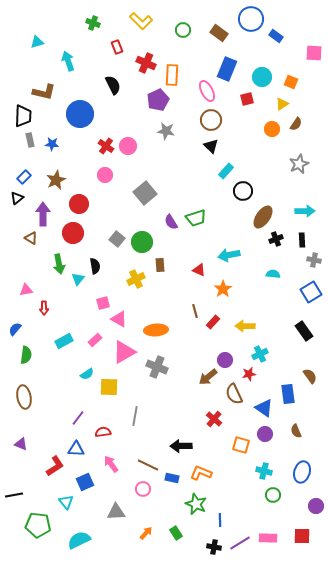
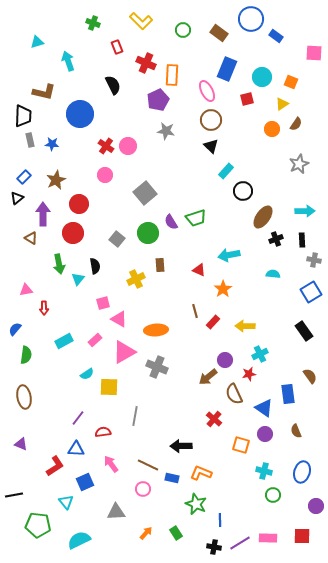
green circle at (142, 242): moved 6 px right, 9 px up
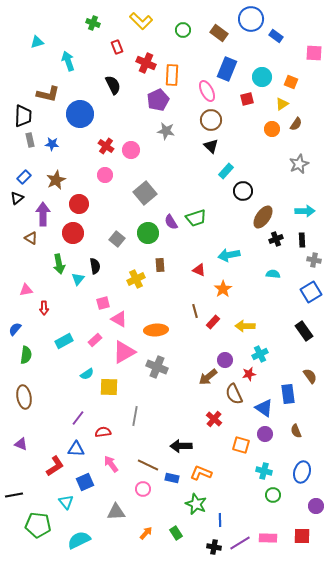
brown L-shape at (44, 92): moved 4 px right, 2 px down
pink circle at (128, 146): moved 3 px right, 4 px down
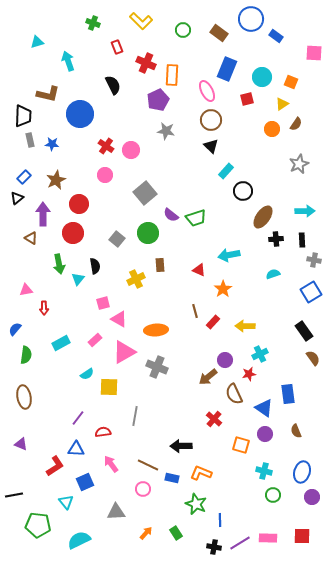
purple semicircle at (171, 222): moved 7 px up; rotated 21 degrees counterclockwise
black cross at (276, 239): rotated 16 degrees clockwise
cyan semicircle at (273, 274): rotated 24 degrees counterclockwise
cyan rectangle at (64, 341): moved 3 px left, 2 px down
brown semicircle at (310, 376): moved 3 px right, 18 px up
purple circle at (316, 506): moved 4 px left, 9 px up
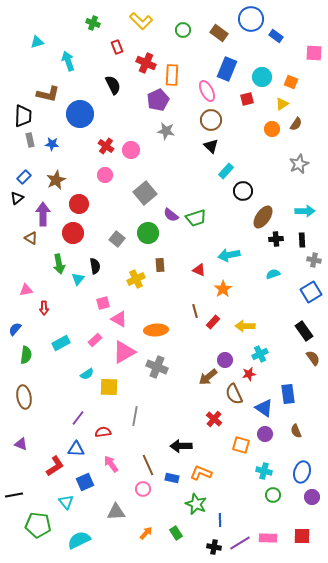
brown line at (148, 465): rotated 40 degrees clockwise
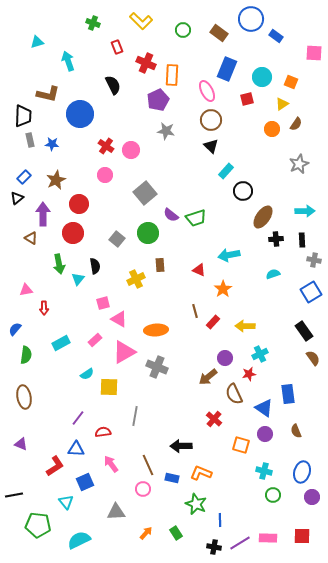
purple circle at (225, 360): moved 2 px up
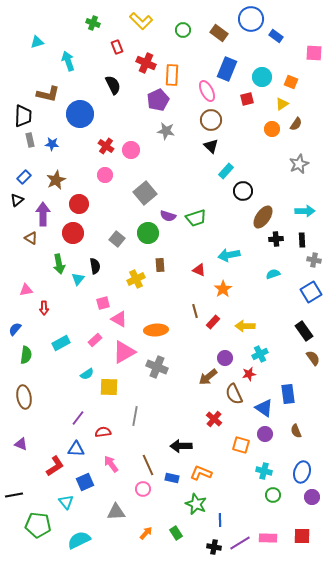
black triangle at (17, 198): moved 2 px down
purple semicircle at (171, 215): moved 3 px left, 1 px down; rotated 21 degrees counterclockwise
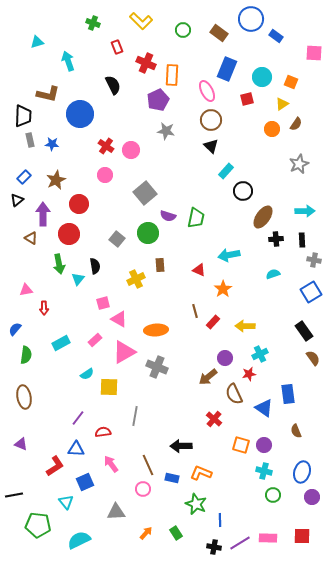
green trapezoid at (196, 218): rotated 60 degrees counterclockwise
red circle at (73, 233): moved 4 px left, 1 px down
purple circle at (265, 434): moved 1 px left, 11 px down
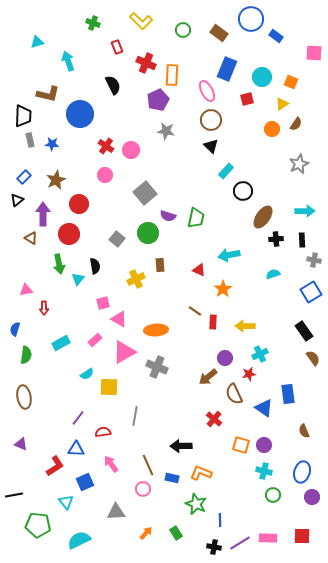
brown line at (195, 311): rotated 40 degrees counterclockwise
red rectangle at (213, 322): rotated 40 degrees counterclockwise
blue semicircle at (15, 329): rotated 24 degrees counterclockwise
brown semicircle at (296, 431): moved 8 px right
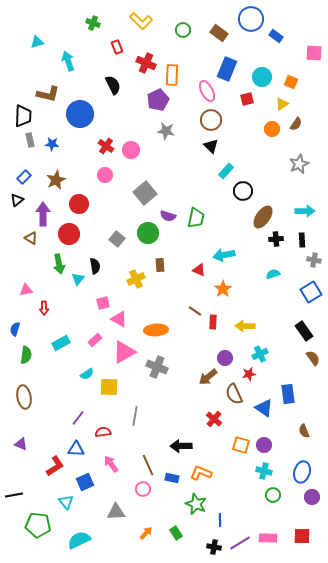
cyan arrow at (229, 255): moved 5 px left
